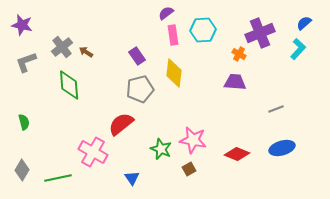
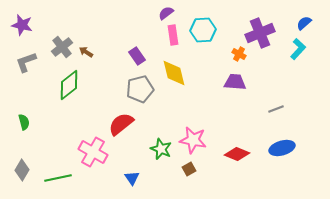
yellow diamond: rotated 20 degrees counterclockwise
green diamond: rotated 56 degrees clockwise
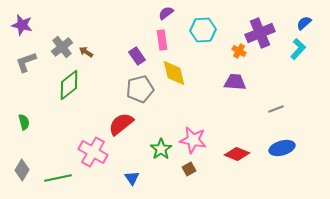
pink rectangle: moved 11 px left, 5 px down
orange cross: moved 3 px up
green star: rotated 15 degrees clockwise
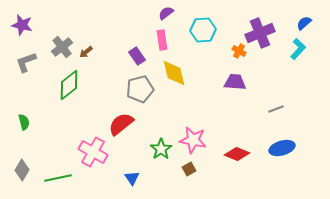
brown arrow: rotated 72 degrees counterclockwise
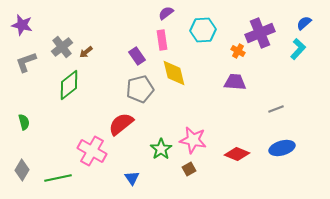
orange cross: moved 1 px left
pink cross: moved 1 px left, 1 px up
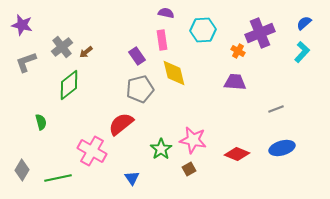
purple semicircle: rotated 49 degrees clockwise
cyan L-shape: moved 4 px right, 3 px down
green semicircle: moved 17 px right
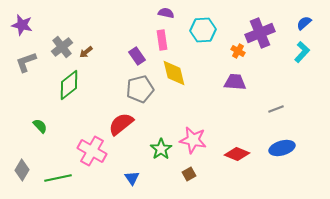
green semicircle: moved 1 px left, 4 px down; rotated 28 degrees counterclockwise
brown square: moved 5 px down
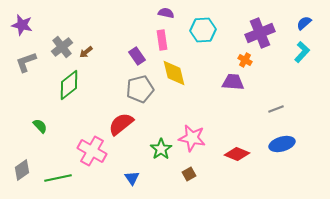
orange cross: moved 7 px right, 9 px down
purple trapezoid: moved 2 px left
pink star: moved 1 px left, 2 px up
blue ellipse: moved 4 px up
gray diamond: rotated 25 degrees clockwise
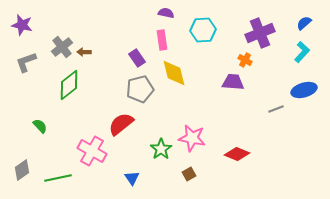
brown arrow: moved 2 px left; rotated 40 degrees clockwise
purple rectangle: moved 2 px down
blue ellipse: moved 22 px right, 54 px up
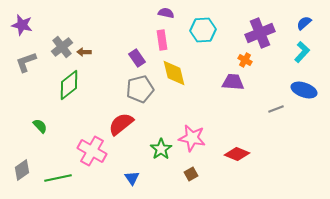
blue ellipse: rotated 35 degrees clockwise
brown square: moved 2 px right
